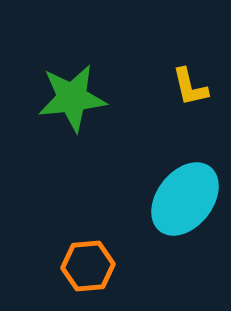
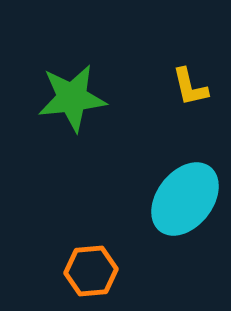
orange hexagon: moved 3 px right, 5 px down
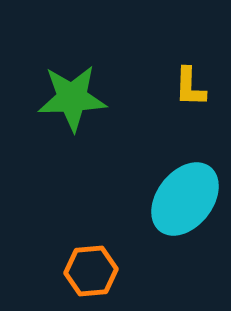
yellow L-shape: rotated 15 degrees clockwise
green star: rotated 4 degrees clockwise
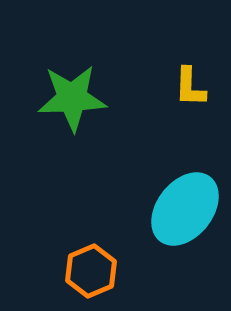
cyan ellipse: moved 10 px down
orange hexagon: rotated 18 degrees counterclockwise
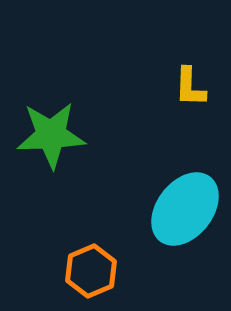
green star: moved 21 px left, 37 px down
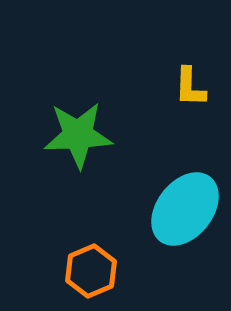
green star: moved 27 px right
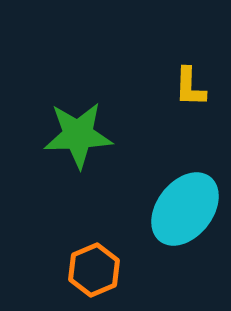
orange hexagon: moved 3 px right, 1 px up
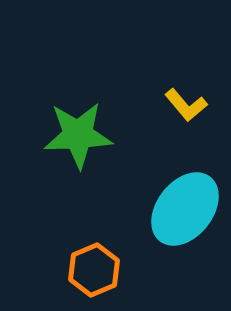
yellow L-shape: moved 4 px left, 18 px down; rotated 42 degrees counterclockwise
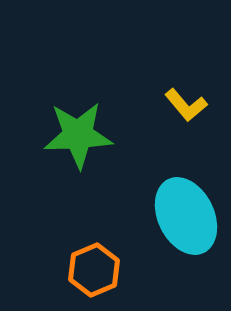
cyan ellipse: moved 1 px right, 7 px down; rotated 64 degrees counterclockwise
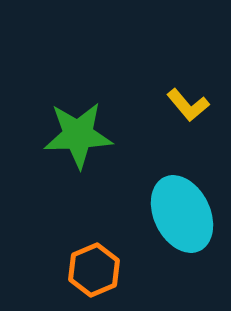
yellow L-shape: moved 2 px right
cyan ellipse: moved 4 px left, 2 px up
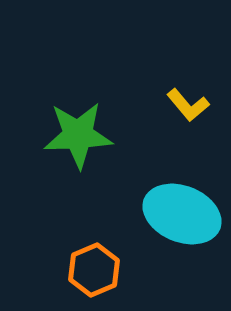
cyan ellipse: rotated 42 degrees counterclockwise
